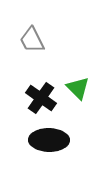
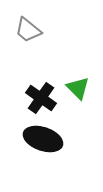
gray trapezoid: moved 4 px left, 10 px up; rotated 24 degrees counterclockwise
black ellipse: moved 6 px left, 1 px up; rotated 18 degrees clockwise
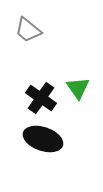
green triangle: rotated 10 degrees clockwise
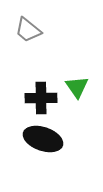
green triangle: moved 1 px left, 1 px up
black cross: rotated 36 degrees counterclockwise
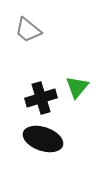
green triangle: rotated 15 degrees clockwise
black cross: rotated 16 degrees counterclockwise
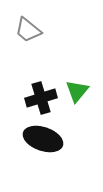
green triangle: moved 4 px down
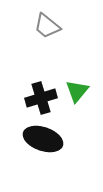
gray trapezoid: moved 19 px right, 4 px up
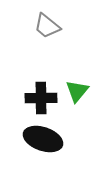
black cross: rotated 16 degrees clockwise
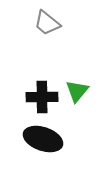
gray trapezoid: moved 3 px up
black cross: moved 1 px right, 1 px up
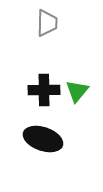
gray trapezoid: rotated 128 degrees counterclockwise
black cross: moved 2 px right, 7 px up
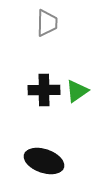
green triangle: rotated 15 degrees clockwise
black ellipse: moved 1 px right, 22 px down
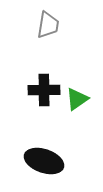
gray trapezoid: moved 1 px right, 2 px down; rotated 8 degrees clockwise
green triangle: moved 8 px down
